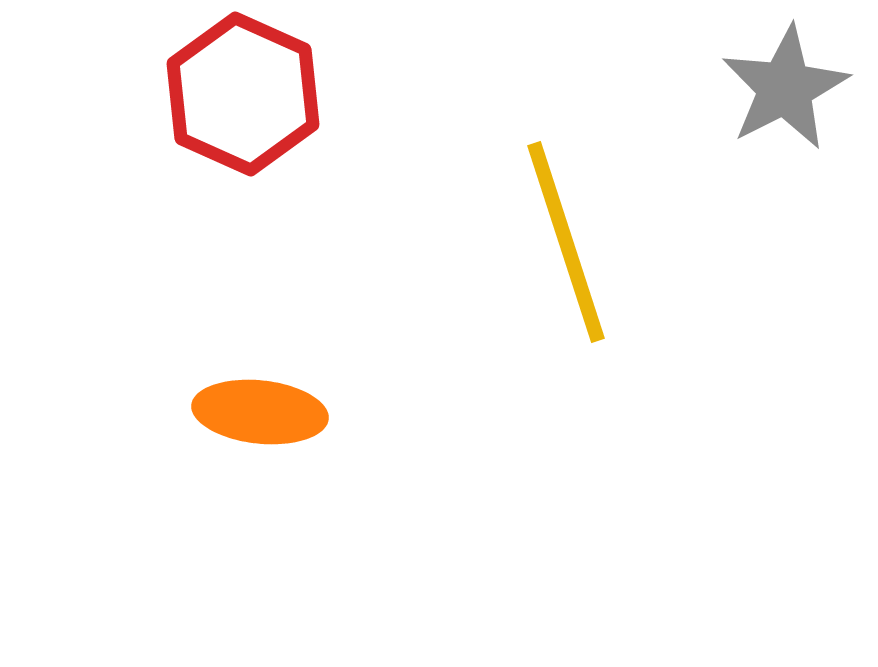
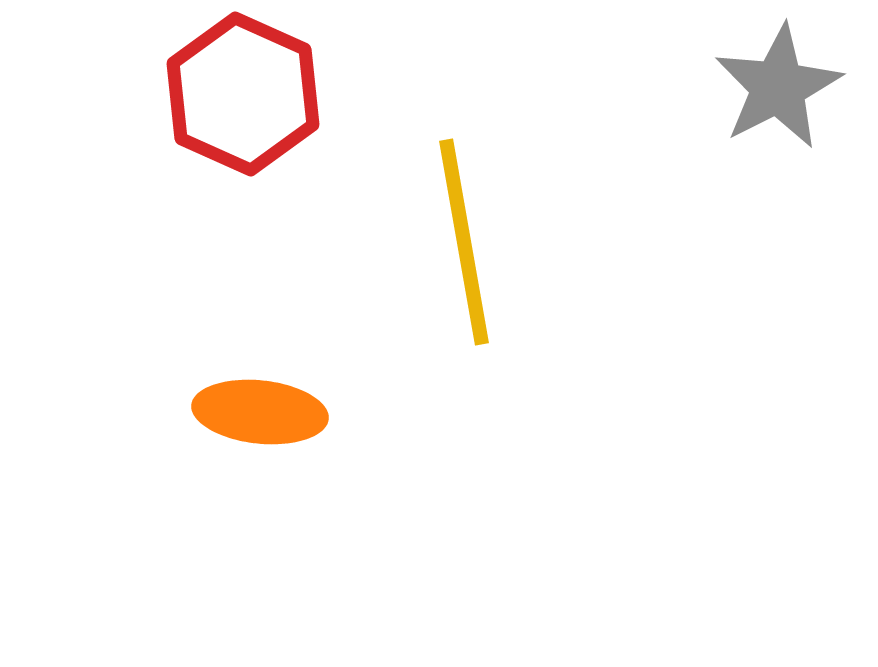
gray star: moved 7 px left, 1 px up
yellow line: moved 102 px left; rotated 8 degrees clockwise
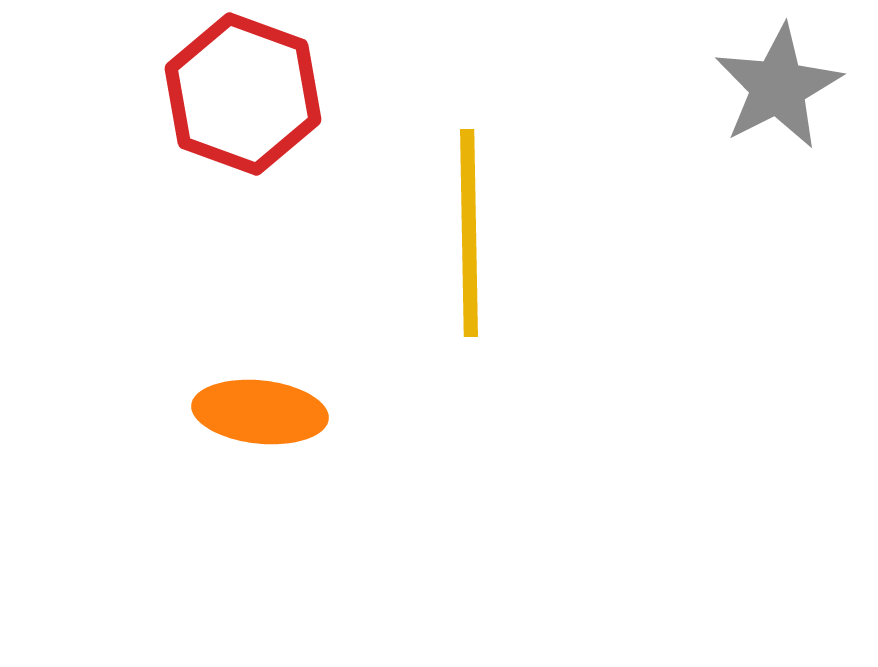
red hexagon: rotated 4 degrees counterclockwise
yellow line: moved 5 px right, 9 px up; rotated 9 degrees clockwise
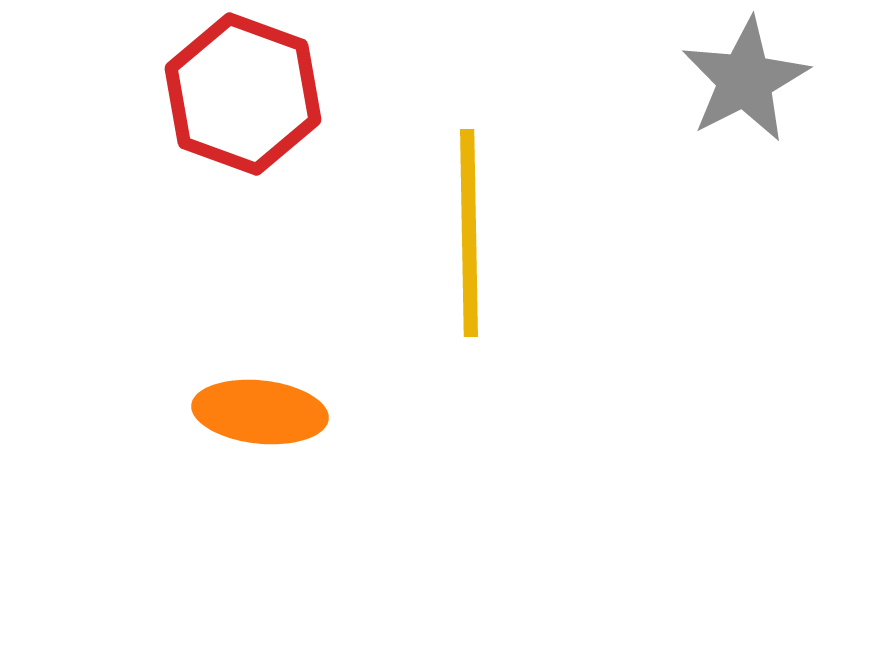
gray star: moved 33 px left, 7 px up
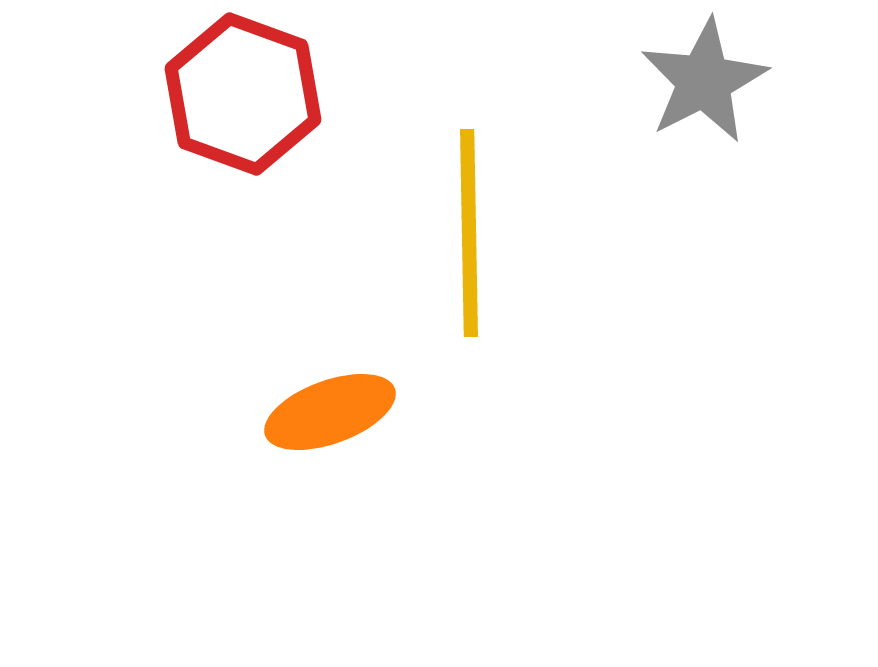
gray star: moved 41 px left, 1 px down
orange ellipse: moved 70 px right; rotated 26 degrees counterclockwise
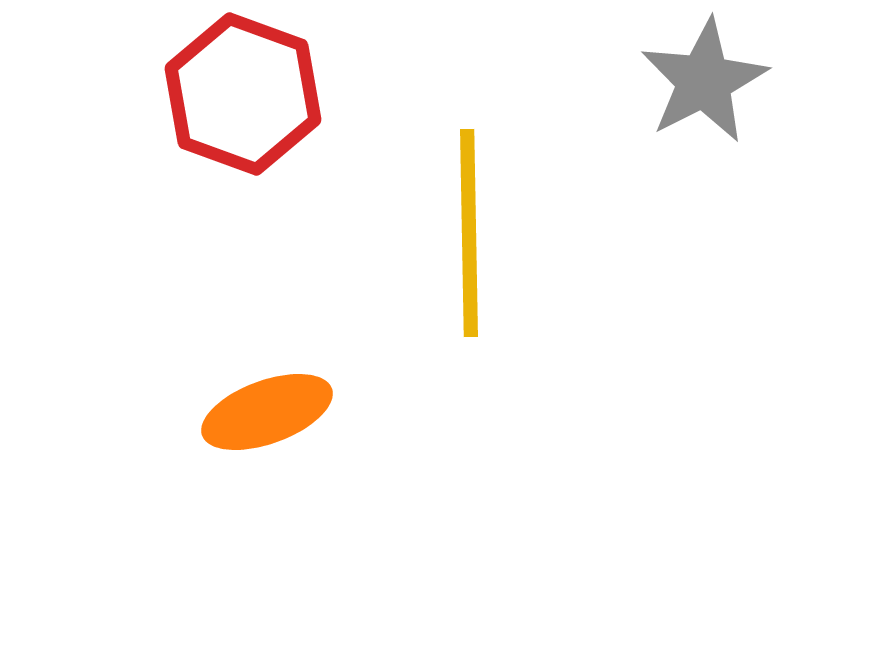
orange ellipse: moved 63 px left
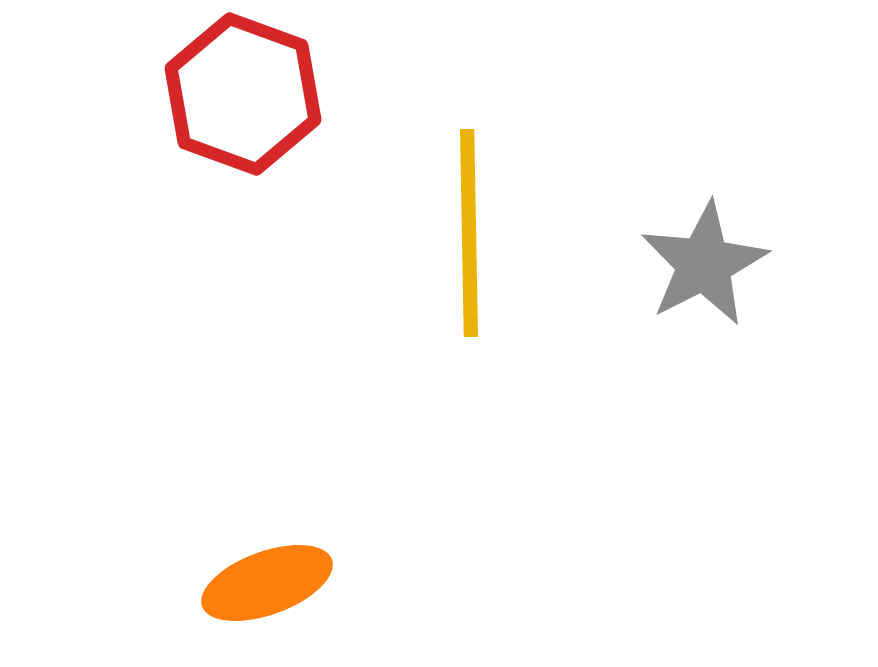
gray star: moved 183 px down
orange ellipse: moved 171 px down
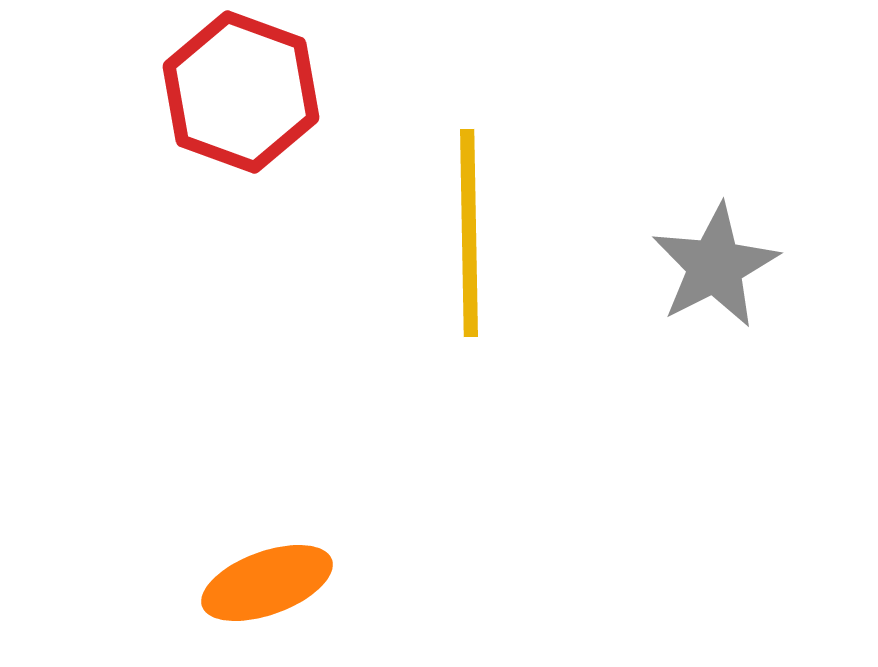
red hexagon: moved 2 px left, 2 px up
gray star: moved 11 px right, 2 px down
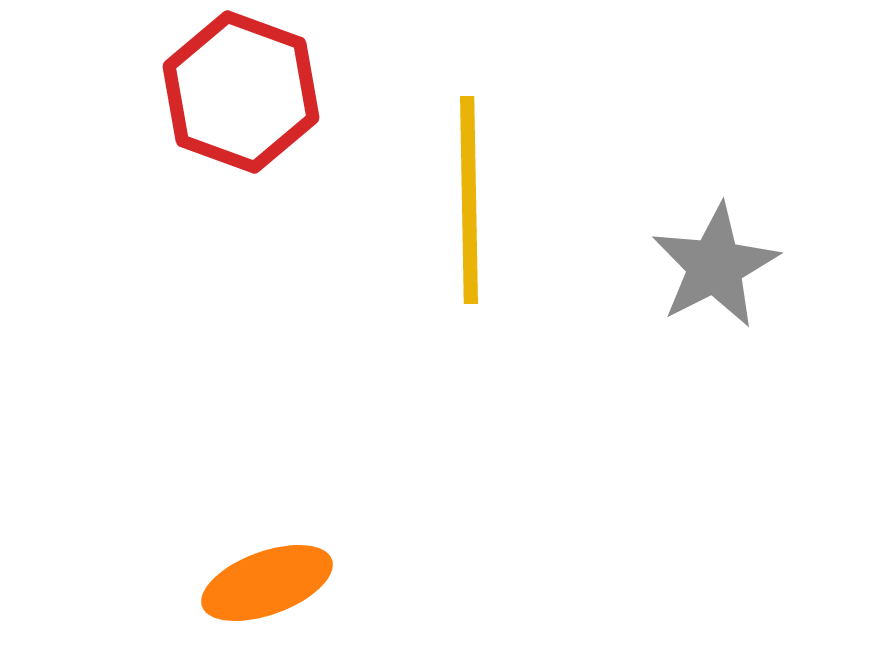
yellow line: moved 33 px up
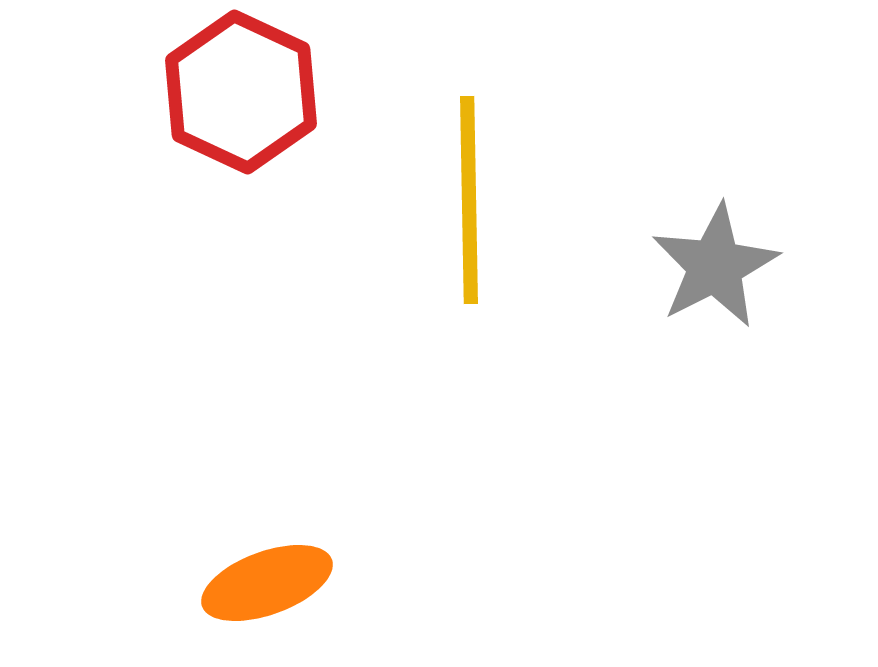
red hexagon: rotated 5 degrees clockwise
